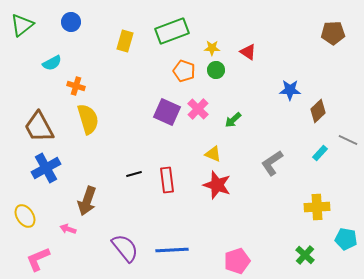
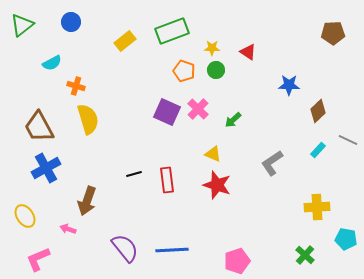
yellow rectangle: rotated 35 degrees clockwise
blue star: moved 1 px left, 5 px up
cyan rectangle: moved 2 px left, 3 px up
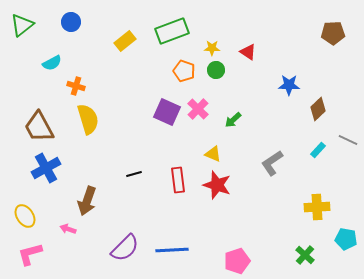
brown diamond: moved 2 px up
red rectangle: moved 11 px right
purple semicircle: rotated 84 degrees clockwise
pink L-shape: moved 8 px left, 5 px up; rotated 8 degrees clockwise
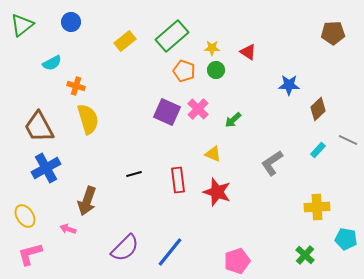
green rectangle: moved 5 px down; rotated 20 degrees counterclockwise
red star: moved 7 px down
blue line: moved 2 px left, 2 px down; rotated 48 degrees counterclockwise
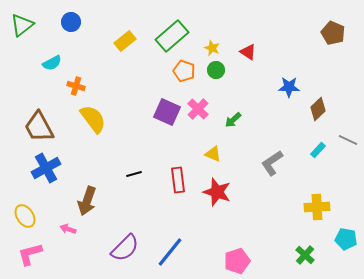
brown pentagon: rotated 25 degrees clockwise
yellow star: rotated 21 degrees clockwise
blue star: moved 2 px down
yellow semicircle: moved 5 px right; rotated 20 degrees counterclockwise
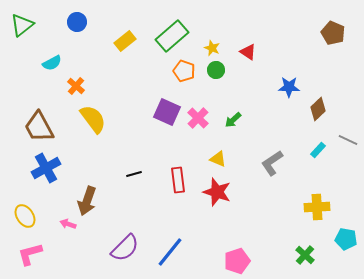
blue circle: moved 6 px right
orange cross: rotated 24 degrees clockwise
pink cross: moved 9 px down
yellow triangle: moved 5 px right, 5 px down
pink arrow: moved 5 px up
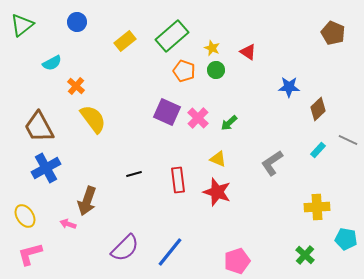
green arrow: moved 4 px left, 3 px down
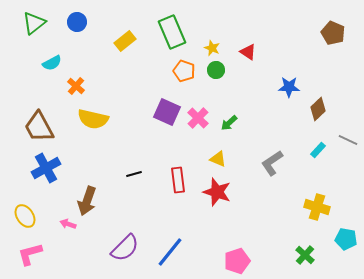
green triangle: moved 12 px right, 2 px up
green rectangle: moved 4 px up; rotated 72 degrees counterclockwise
yellow semicircle: rotated 140 degrees clockwise
yellow cross: rotated 20 degrees clockwise
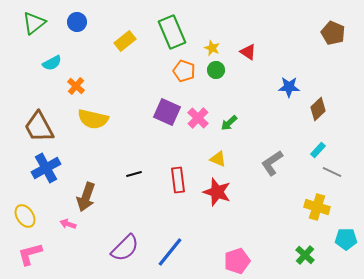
gray line: moved 16 px left, 32 px down
brown arrow: moved 1 px left, 4 px up
cyan pentagon: rotated 10 degrees counterclockwise
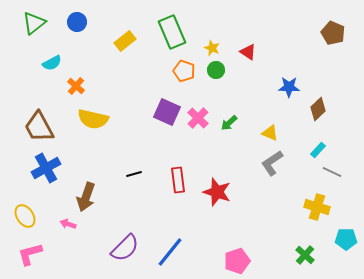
yellow triangle: moved 52 px right, 26 px up
